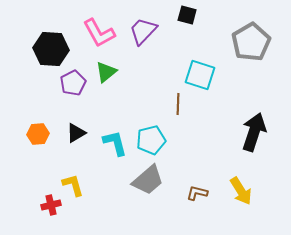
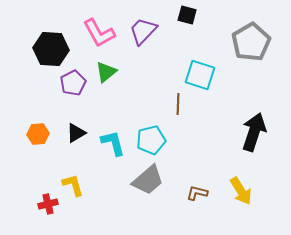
cyan L-shape: moved 2 px left
red cross: moved 3 px left, 1 px up
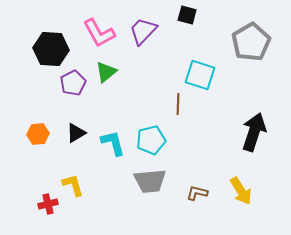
gray trapezoid: moved 2 px right, 1 px down; rotated 36 degrees clockwise
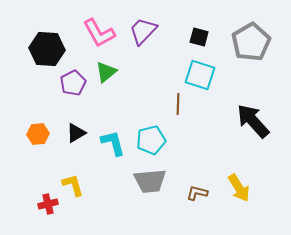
black square: moved 12 px right, 22 px down
black hexagon: moved 4 px left
black arrow: moved 1 px left, 11 px up; rotated 60 degrees counterclockwise
yellow arrow: moved 2 px left, 3 px up
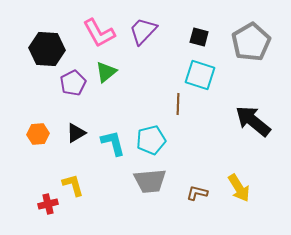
black arrow: rotated 9 degrees counterclockwise
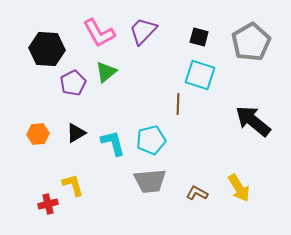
brown L-shape: rotated 15 degrees clockwise
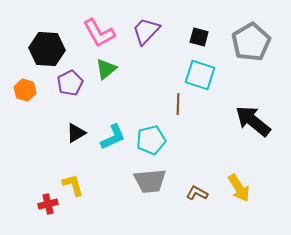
purple trapezoid: moved 3 px right
green triangle: moved 3 px up
purple pentagon: moved 3 px left
orange hexagon: moved 13 px left, 44 px up; rotated 20 degrees clockwise
cyan L-shape: moved 6 px up; rotated 80 degrees clockwise
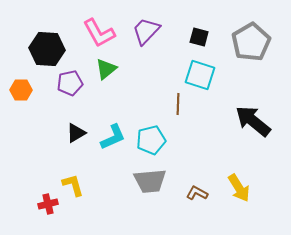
purple pentagon: rotated 15 degrees clockwise
orange hexagon: moved 4 px left; rotated 15 degrees counterclockwise
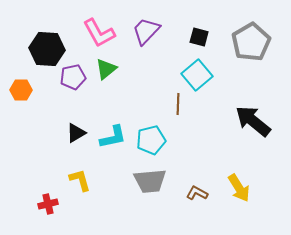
cyan square: moved 3 px left; rotated 32 degrees clockwise
purple pentagon: moved 3 px right, 6 px up
cyan L-shape: rotated 12 degrees clockwise
yellow L-shape: moved 7 px right, 5 px up
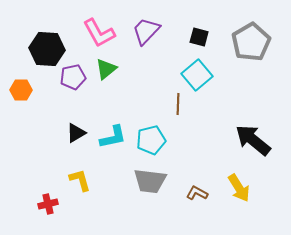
black arrow: moved 19 px down
gray trapezoid: rotated 12 degrees clockwise
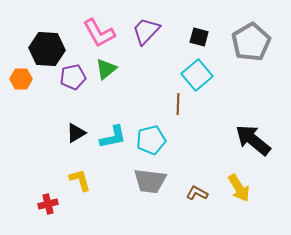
orange hexagon: moved 11 px up
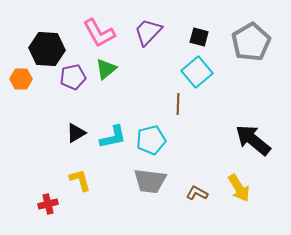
purple trapezoid: moved 2 px right, 1 px down
cyan square: moved 3 px up
